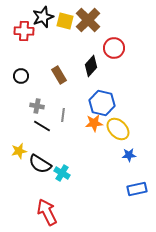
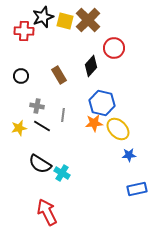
yellow star: moved 23 px up
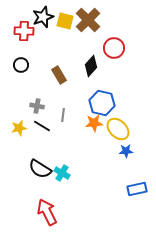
black circle: moved 11 px up
blue star: moved 3 px left, 4 px up
black semicircle: moved 5 px down
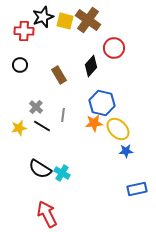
brown cross: rotated 10 degrees counterclockwise
black circle: moved 1 px left
gray cross: moved 1 px left, 1 px down; rotated 32 degrees clockwise
red arrow: moved 2 px down
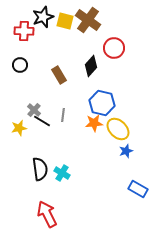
gray cross: moved 2 px left, 3 px down
black line: moved 5 px up
blue star: rotated 16 degrees counterclockwise
black semicircle: rotated 130 degrees counterclockwise
blue rectangle: moved 1 px right; rotated 42 degrees clockwise
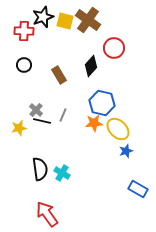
black circle: moved 4 px right
gray cross: moved 2 px right
gray line: rotated 16 degrees clockwise
black line: rotated 18 degrees counterclockwise
red arrow: rotated 8 degrees counterclockwise
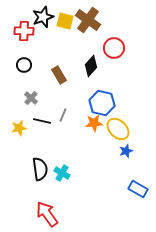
gray cross: moved 5 px left, 12 px up
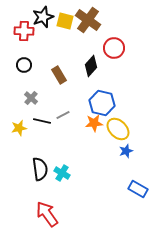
gray line: rotated 40 degrees clockwise
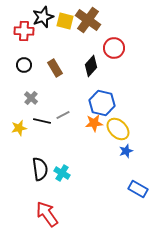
brown rectangle: moved 4 px left, 7 px up
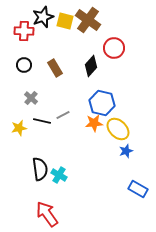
cyan cross: moved 3 px left, 2 px down
